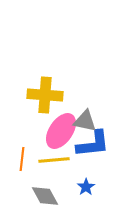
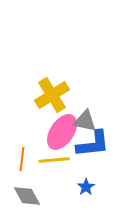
yellow cross: moved 7 px right; rotated 36 degrees counterclockwise
pink ellipse: moved 1 px right, 1 px down
gray diamond: moved 18 px left
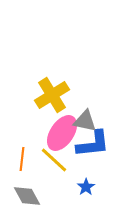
pink ellipse: moved 1 px down
yellow line: rotated 48 degrees clockwise
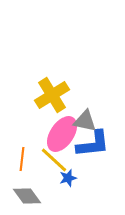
pink ellipse: moved 1 px down
blue star: moved 18 px left, 9 px up; rotated 18 degrees clockwise
gray diamond: rotated 8 degrees counterclockwise
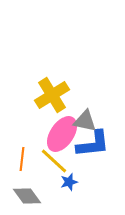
yellow line: moved 1 px down
blue star: moved 1 px right, 4 px down
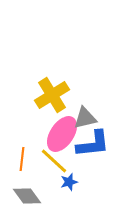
gray triangle: moved 3 px up; rotated 25 degrees counterclockwise
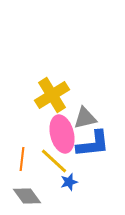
pink ellipse: rotated 48 degrees counterclockwise
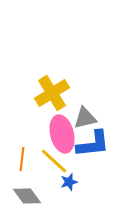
yellow cross: moved 2 px up
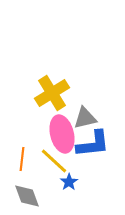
blue star: rotated 18 degrees counterclockwise
gray diamond: rotated 16 degrees clockwise
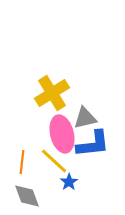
orange line: moved 3 px down
